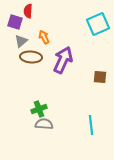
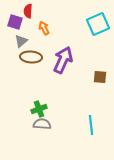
orange arrow: moved 9 px up
gray semicircle: moved 2 px left
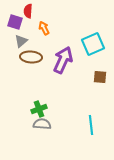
cyan square: moved 5 px left, 20 px down
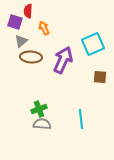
cyan line: moved 10 px left, 6 px up
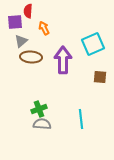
purple square: rotated 21 degrees counterclockwise
purple arrow: rotated 24 degrees counterclockwise
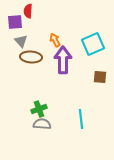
orange arrow: moved 11 px right, 12 px down
gray triangle: rotated 32 degrees counterclockwise
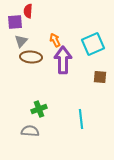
gray triangle: rotated 24 degrees clockwise
gray semicircle: moved 12 px left, 7 px down
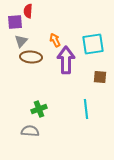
cyan square: rotated 15 degrees clockwise
purple arrow: moved 3 px right
cyan line: moved 5 px right, 10 px up
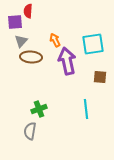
purple arrow: moved 1 px right, 1 px down; rotated 12 degrees counterclockwise
gray semicircle: rotated 84 degrees counterclockwise
